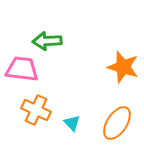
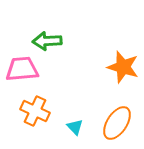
pink trapezoid: rotated 12 degrees counterclockwise
orange cross: moved 1 px left, 1 px down
cyan triangle: moved 3 px right, 4 px down
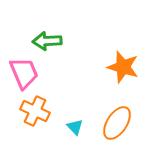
pink trapezoid: moved 2 px right, 4 px down; rotated 72 degrees clockwise
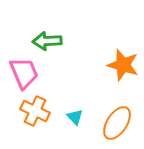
orange star: moved 2 px up
cyan triangle: moved 10 px up
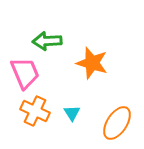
orange star: moved 31 px left, 2 px up
pink trapezoid: moved 1 px right
cyan triangle: moved 3 px left, 4 px up; rotated 12 degrees clockwise
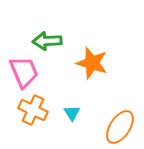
pink trapezoid: moved 1 px left, 1 px up
orange cross: moved 2 px left, 1 px up
orange ellipse: moved 3 px right, 4 px down
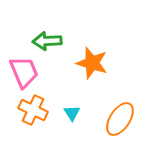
orange ellipse: moved 8 px up
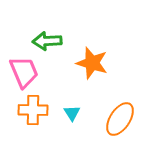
orange cross: rotated 24 degrees counterclockwise
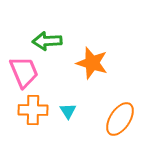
cyan triangle: moved 4 px left, 2 px up
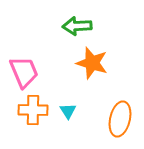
green arrow: moved 30 px right, 15 px up
orange ellipse: rotated 20 degrees counterclockwise
